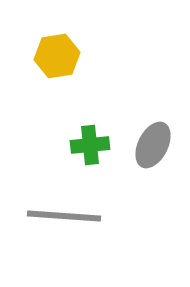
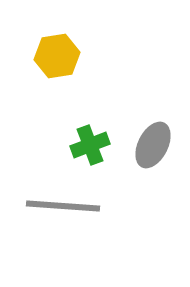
green cross: rotated 15 degrees counterclockwise
gray line: moved 1 px left, 10 px up
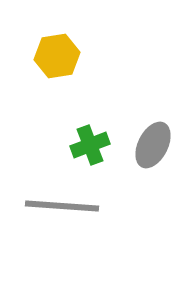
gray line: moved 1 px left
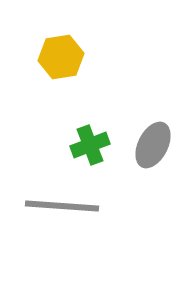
yellow hexagon: moved 4 px right, 1 px down
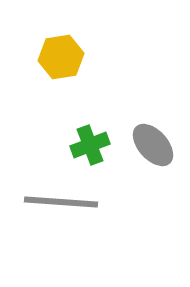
gray ellipse: rotated 69 degrees counterclockwise
gray line: moved 1 px left, 4 px up
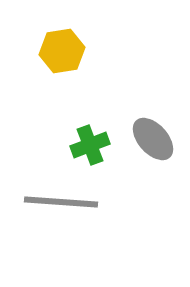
yellow hexagon: moved 1 px right, 6 px up
gray ellipse: moved 6 px up
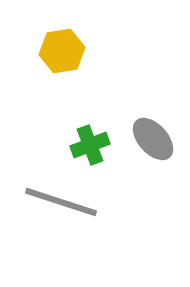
gray line: rotated 14 degrees clockwise
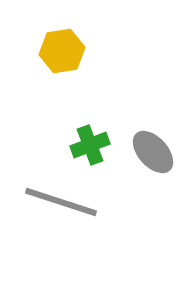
gray ellipse: moved 13 px down
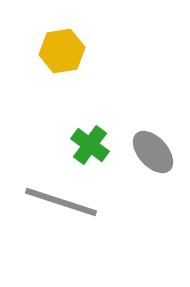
green cross: rotated 33 degrees counterclockwise
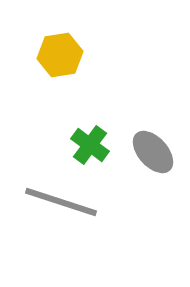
yellow hexagon: moved 2 px left, 4 px down
